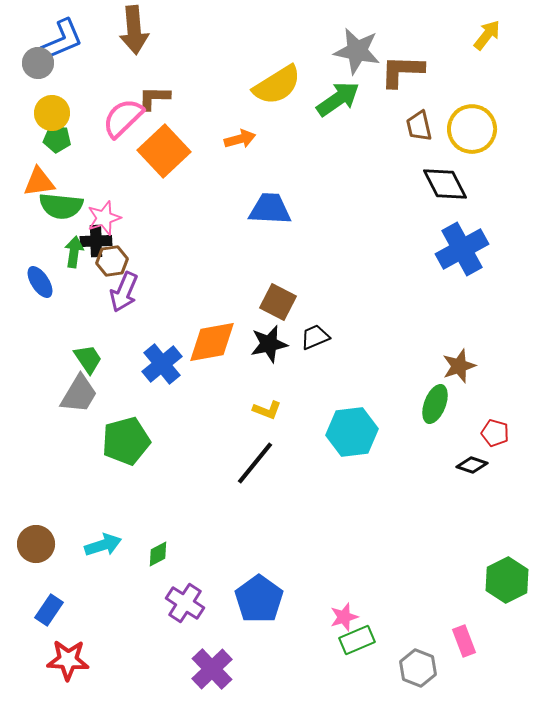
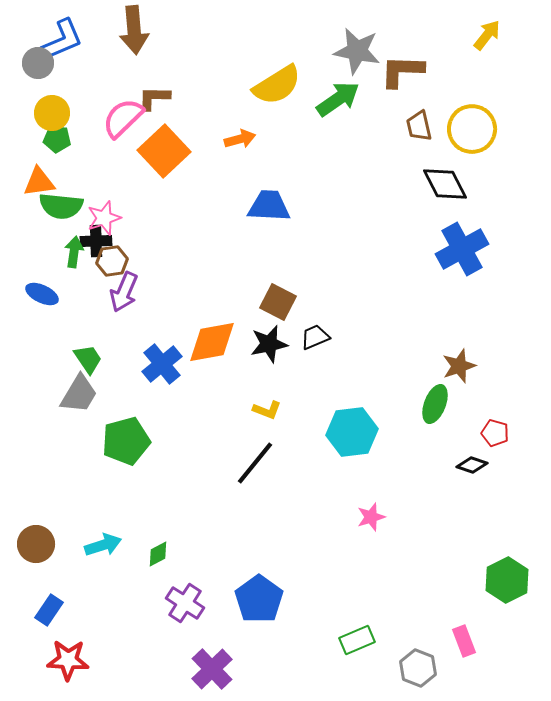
blue trapezoid at (270, 209): moved 1 px left, 3 px up
blue ellipse at (40, 282): moved 2 px right, 12 px down; rotated 32 degrees counterclockwise
pink star at (344, 617): moved 27 px right, 100 px up
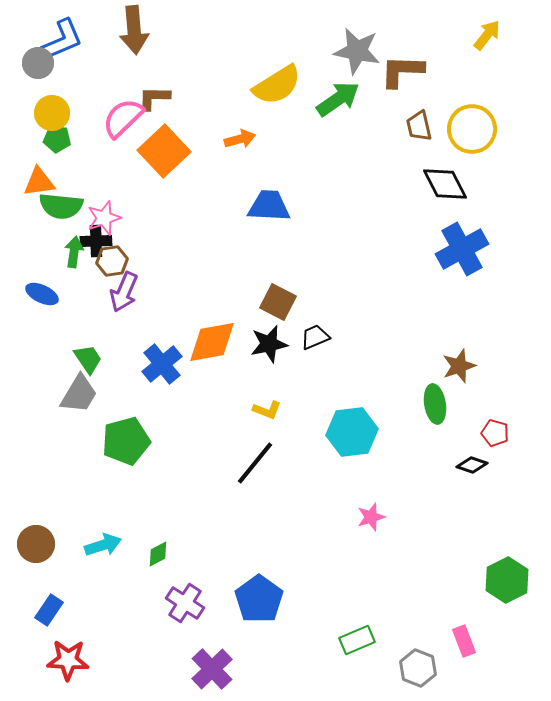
green ellipse at (435, 404): rotated 30 degrees counterclockwise
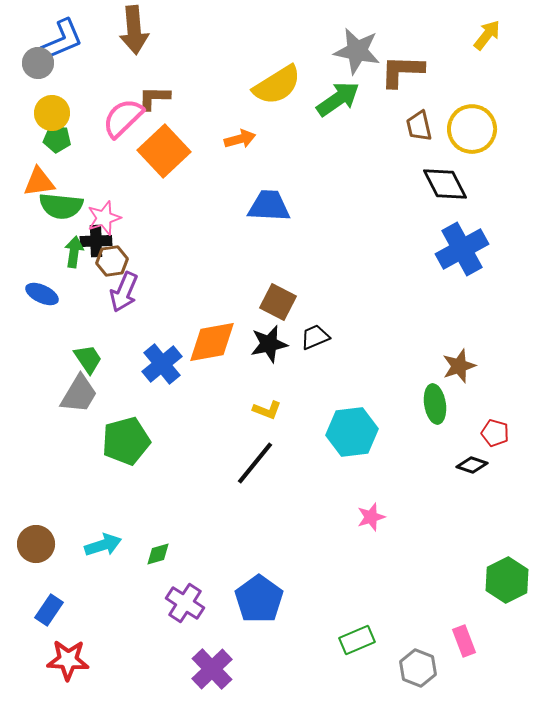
green diamond at (158, 554): rotated 12 degrees clockwise
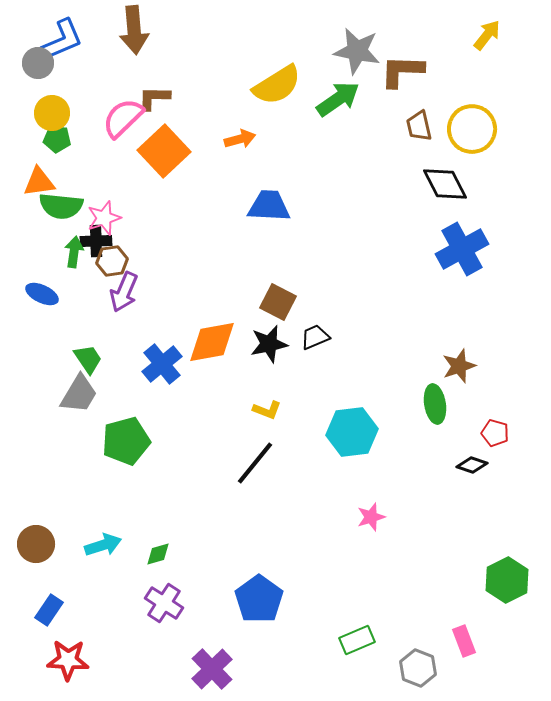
purple cross at (185, 603): moved 21 px left
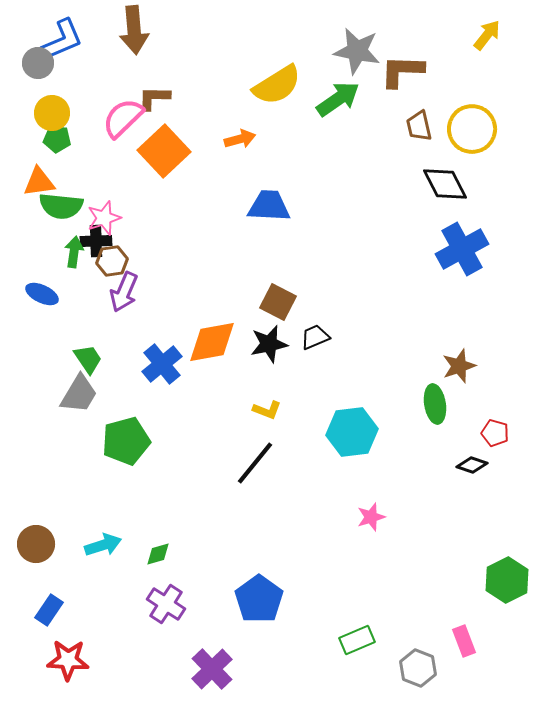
purple cross at (164, 603): moved 2 px right, 1 px down
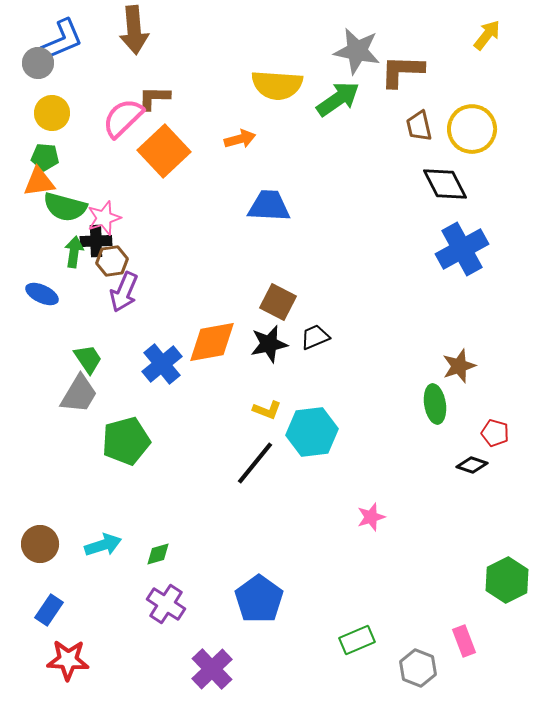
yellow semicircle at (277, 85): rotated 36 degrees clockwise
green pentagon at (57, 139): moved 12 px left, 18 px down
green semicircle at (61, 206): moved 4 px right, 1 px down; rotated 9 degrees clockwise
cyan hexagon at (352, 432): moved 40 px left
brown circle at (36, 544): moved 4 px right
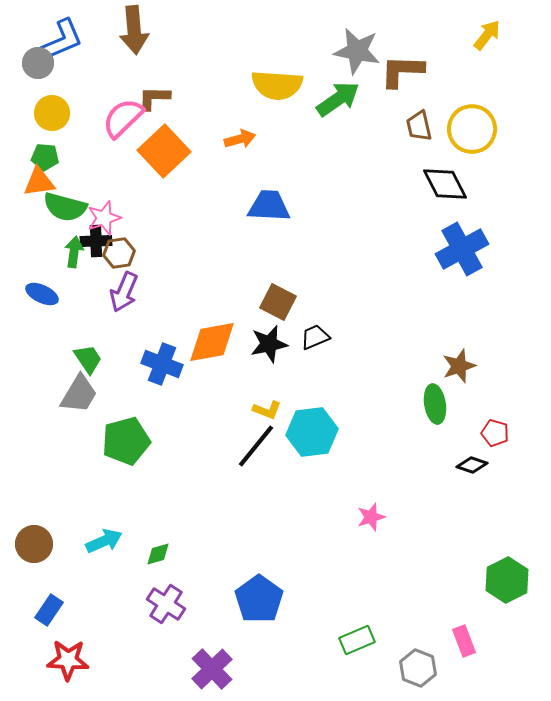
brown hexagon at (112, 261): moved 7 px right, 8 px up
blue cross at (162, 364): rotated 30 degrees counterclockwise
black line at (255, 463): moved 1 px right, 17 px up
brown circle at (40, 544): moved 6 px left
cyan arrow at (103, 545): moved 1 px right, 4 px up; rotated 6 degrees counterclockwise
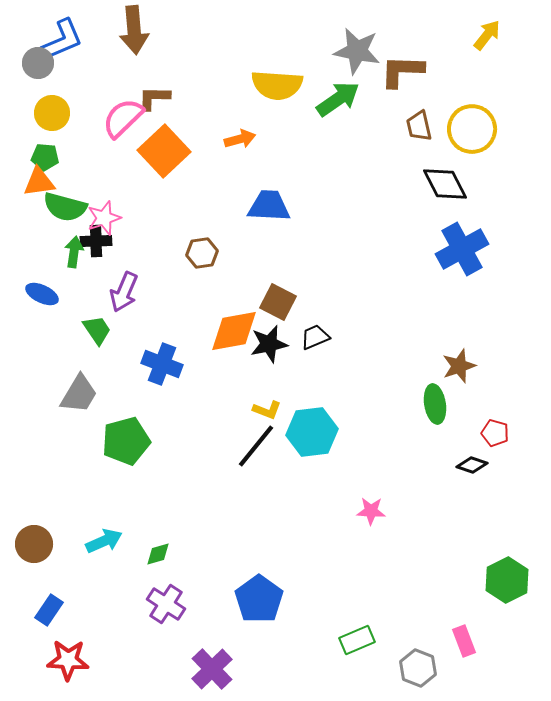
brown hexagon at (119, 253): moved 83 px right
orange diamond at (212, 342): moved 22 px right, 11 px up
green trapezoid at (88, 359): moved 9 px right, 29 px up
pink star at (371, 517): moved 6 px up; rotated 20 degrees clockwise
